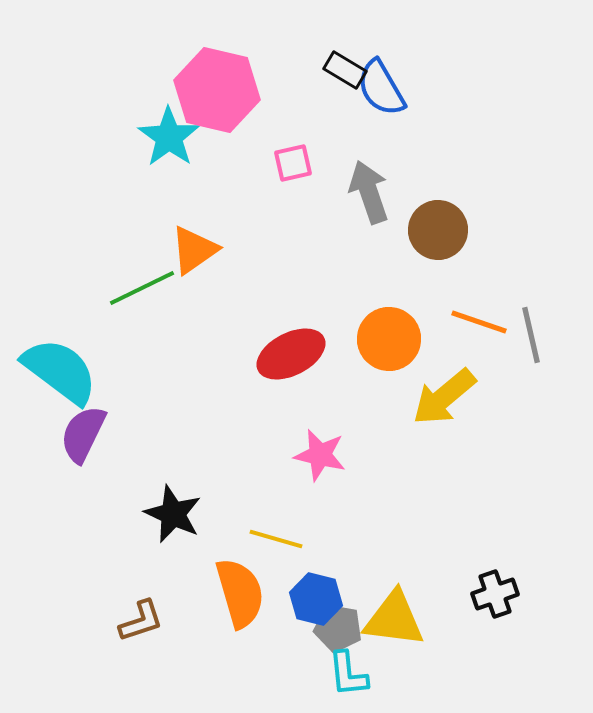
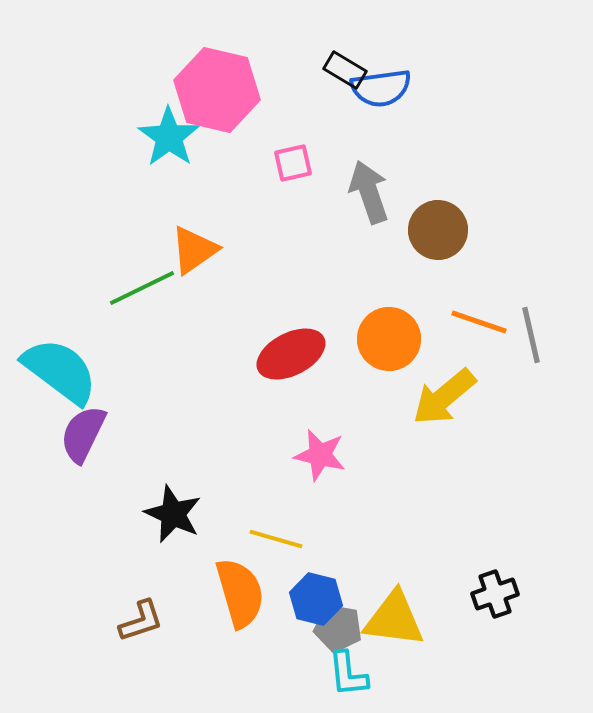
blue semicircle: rotated 68 degrees counterclockwise
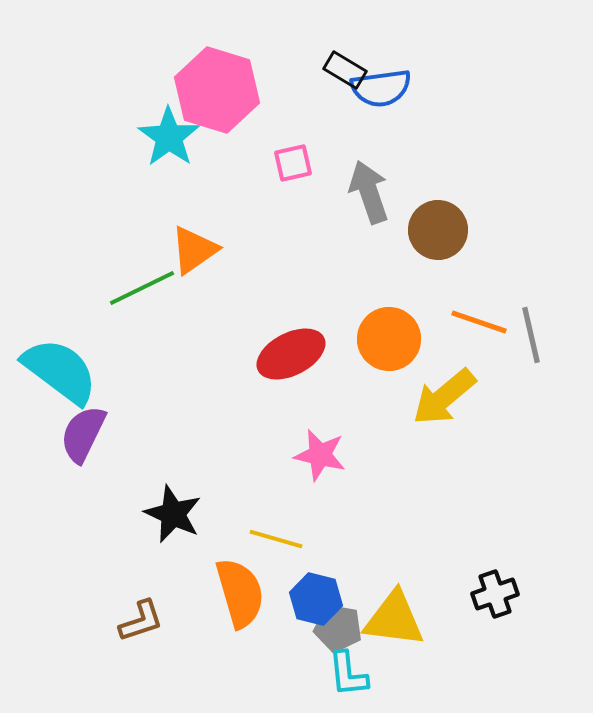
pink hexagon: rotated 4 degrees clockwise
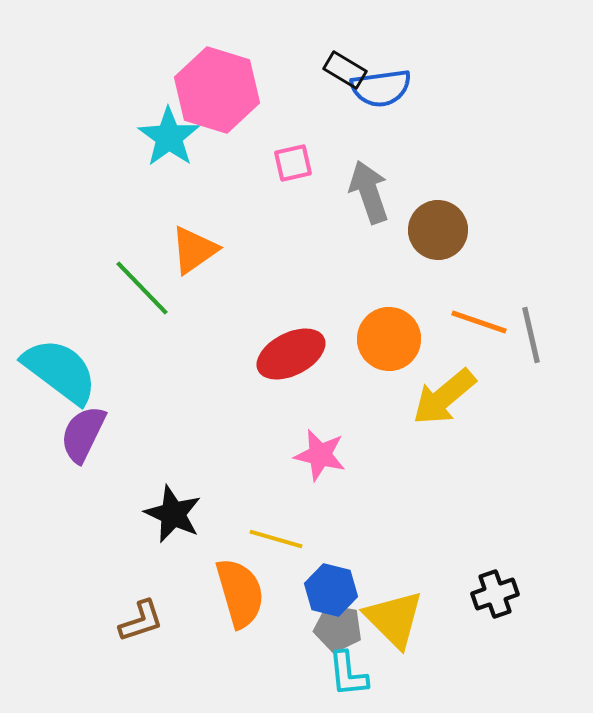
green line: rotated 72 degrees clockwise
blue hexagon: moved 15 px right, 9 px up
yellow triangle: rotated 38 degrees clockwise
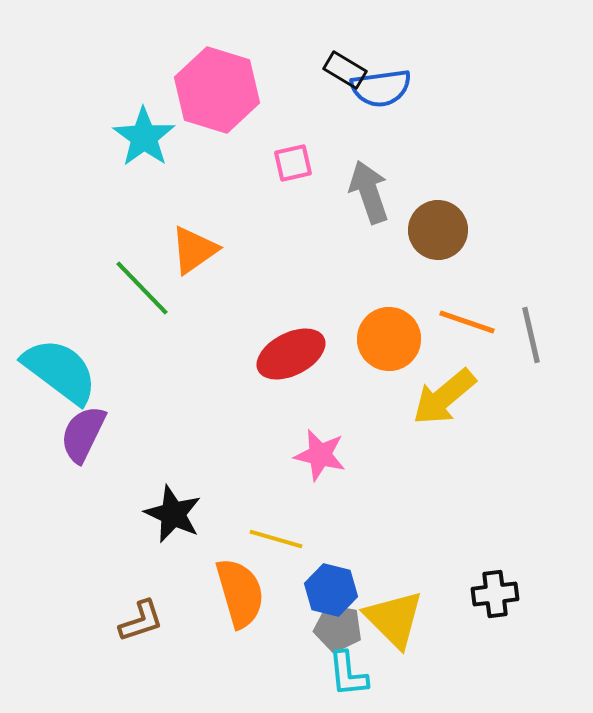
cyan star: moved 25 px left
orange line: moved 12 px left
black cross: rotated 12 degrees clockwise
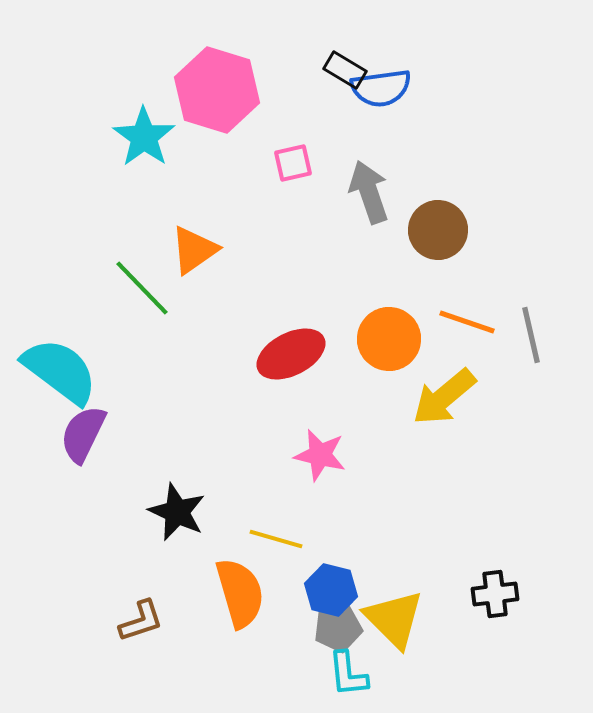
black star: moved 4 px right, 2 px up
gray pentagon: rotated 21 degrees counterclockwise
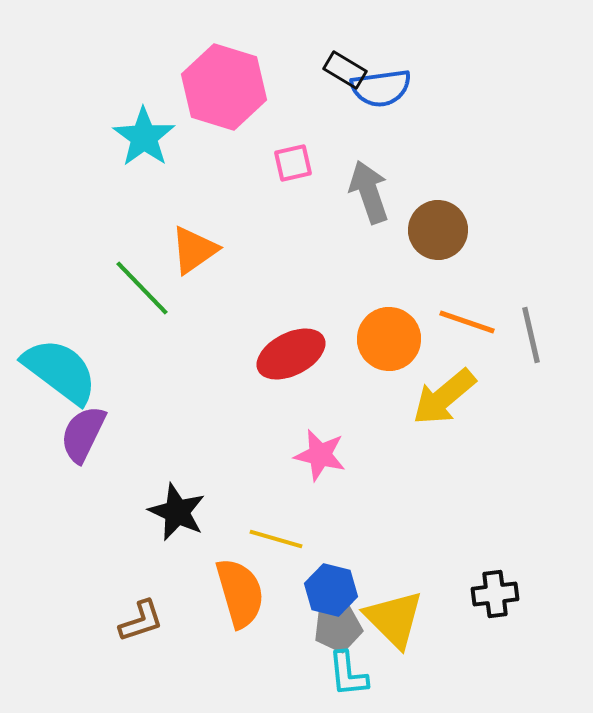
pink hexagon: moved 7 px right, 3 px up
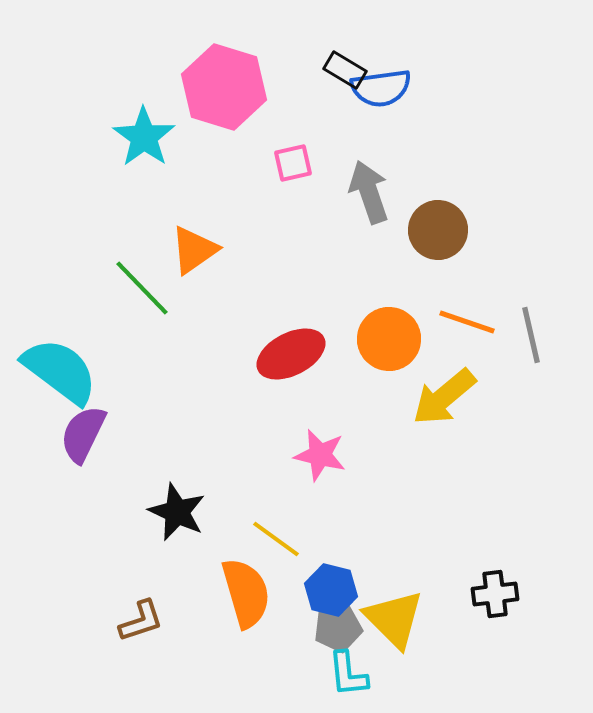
yellow line: rotated 20 degrees clockwise
orange semicircle: moved 6 px right
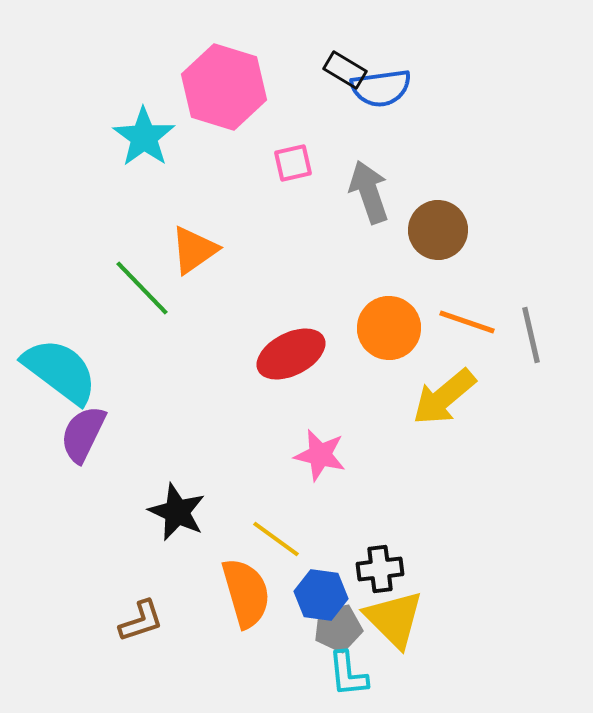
orange circle: moved 11 px up
blue hexagon: moved 10 px left, 5 px down; rotated 6 degrees counterclockwise
black cross: moved 115 px left, 25 px up
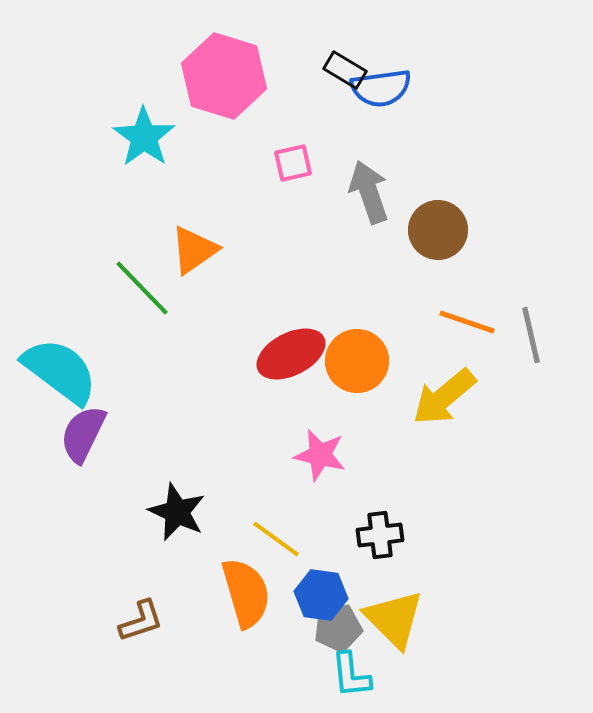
pink hexagon: moved 11 px up
orange circle: moved 32 px left, 33 px down
black cross: moved 34 px up
cyan L-shape: moved 3 px right, 1 px down
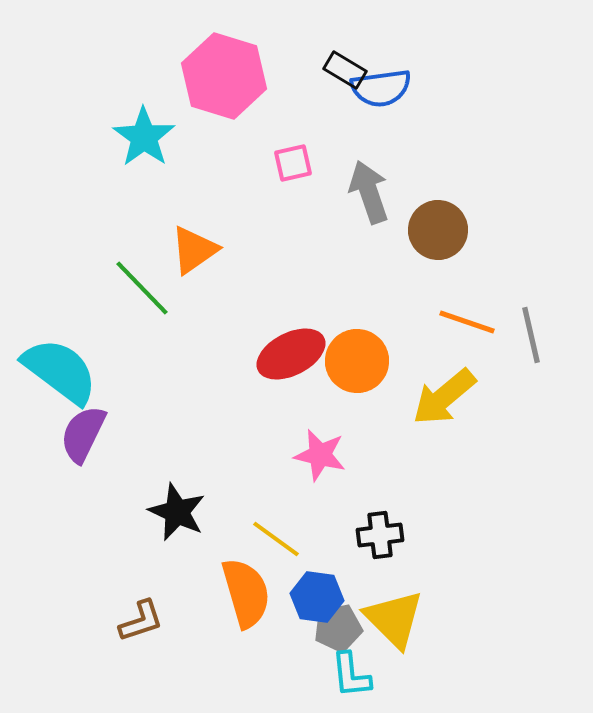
blue hexagon: moved 4 px left, 2 px down
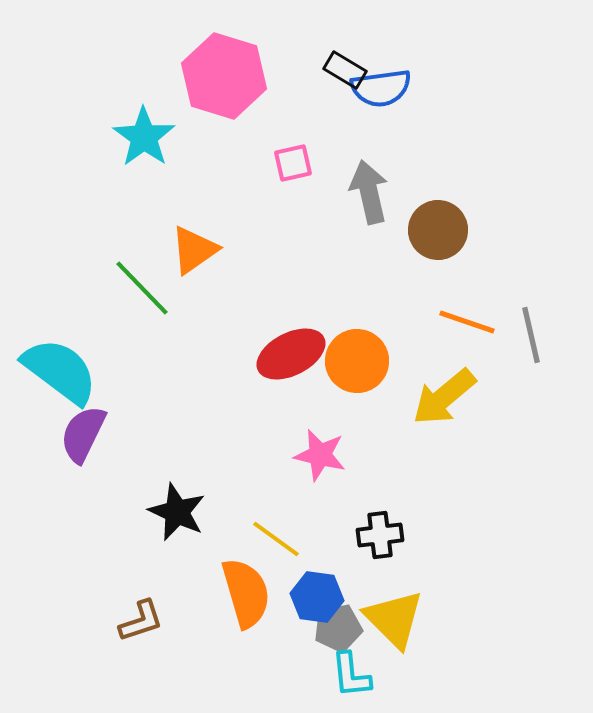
gray arrow: rotated 6 degrees clockwise
